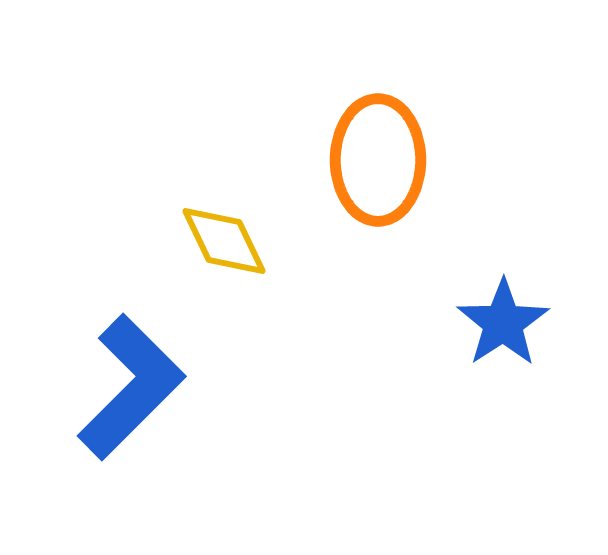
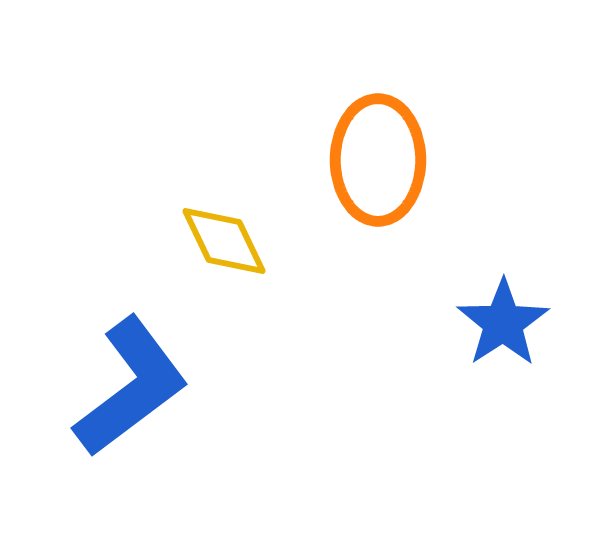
blue L-shape: rotated 8 degrees clockwise
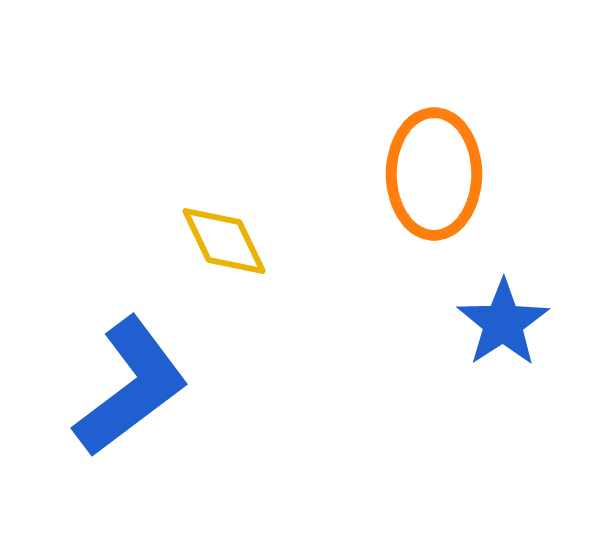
orange ellipse: moved 56 px right, 14 px down
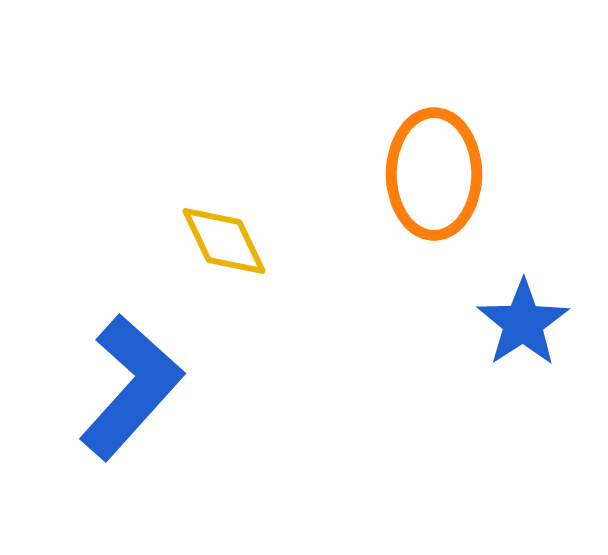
blue star: moved 20 px right
blue L-shape: rotated 11 degrees counterclockwise
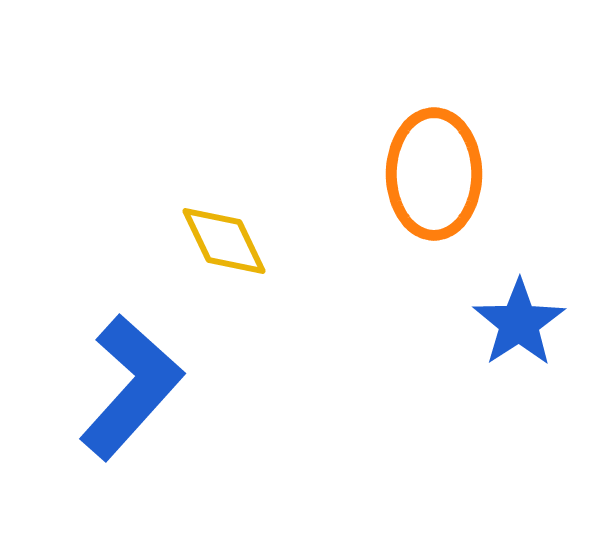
blue star: moved 4 px left
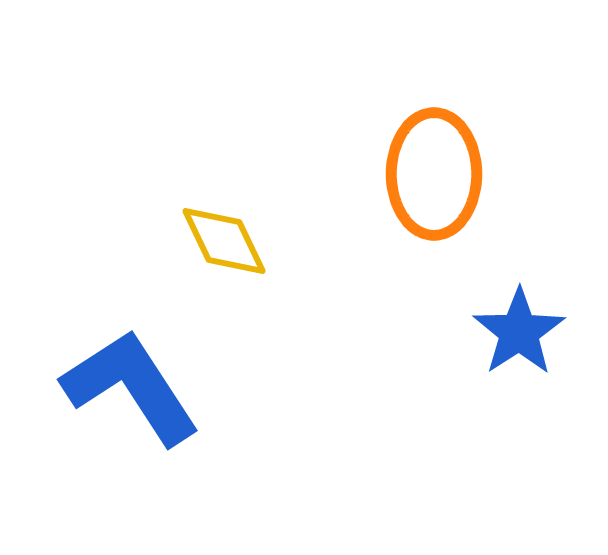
blue star: moved 9 px down
blue L-shape: rotated 75 degrees counterclockwise
